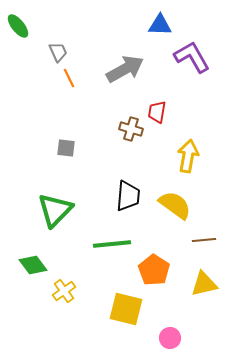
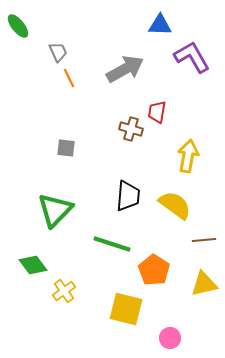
green line: rotated 24 degrees clockwise
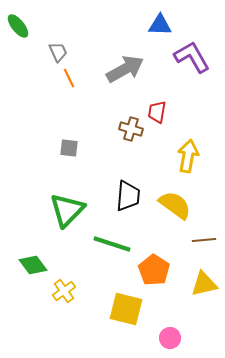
gray square: moved 3 px right
green triangle: moved 12 px right
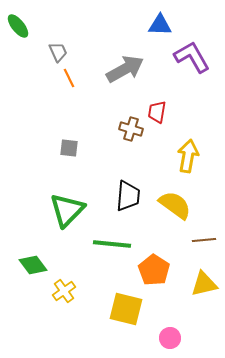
green line: rotated 12 degrees counterclockwise
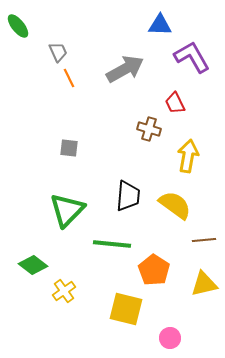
red trapezoid: moved 18 px right, 9 px up; rotated 35 degrees counterclockwise
brown cross: moved 18 px right
green diamond: rotated 16 degrees counterclockwise
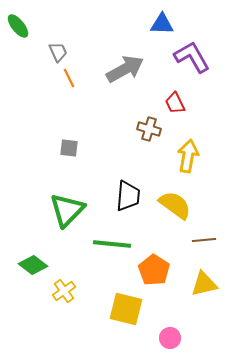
blue triangle: moved 2 px right, 1 px up
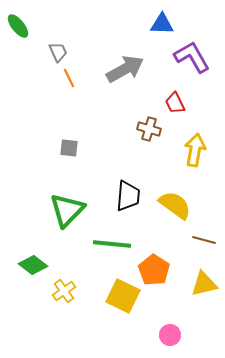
yellow arrow: moved 7 px right, 6 px up
brown line: rotated 20 degrees clockwise
yellow square: moved 3 px left, 13 px up; rotated 12 degrees clockwise
pink circle: moved 3 px up
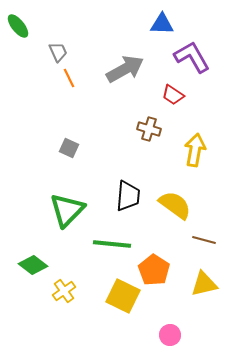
red trapezoid: moved 2 px left, 8 px up; rotated 30 degrees counterclockwise
gray square: rotated 18 degrees clockwise
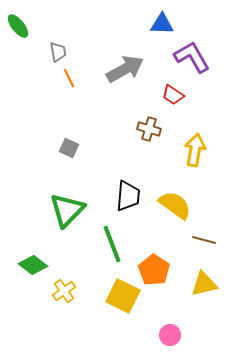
gray trapezoid: rotated 15 degrees clockwise
green line: rotated 63 degrees clockwise
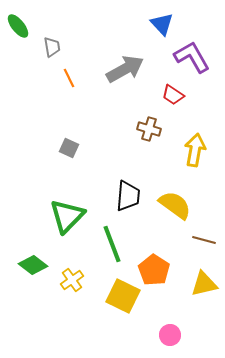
blue triangle: rotated 45 degrees clockwise
gray trapezoid: moved 6 px left, 5 px up
green triangle: moved 6 px down
yellow cross: moved 8 px right, 11 px up
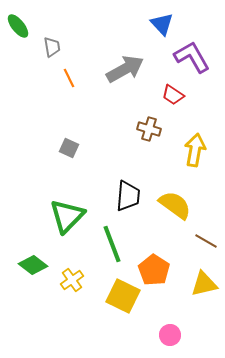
brown line: moved 2 px right, 1 px down; rotated 15 degrees clockwise
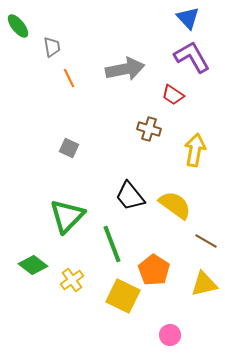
blue triangle: moved 26 px right, 6 px up
gray arrow: rotated 18 degrees clockwise
black trapezoid: moved 2 px right; rotated 136 degrees clockwise
